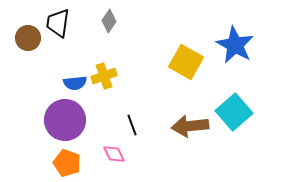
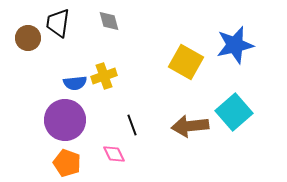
gray diamond: rotated 50 degrees counterclockwise
blue star: rotated 30 degrees clockwise
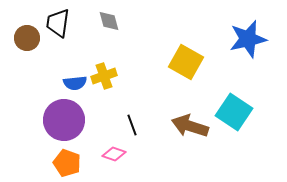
brown circle: moved 1 px left
blue star: moved 13 px right, 6 px up
cyan square: rotated 15 degrees counterclockwise
purple circle: moved 1 px left
brown arrow: rotated 24 degrees clockwise
pink diamond: rotated 45 degrees counterclockwise
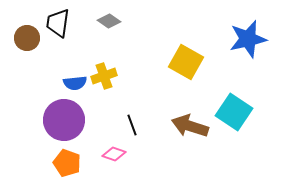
gray diamond: rotated 40 degrees counterclockwise
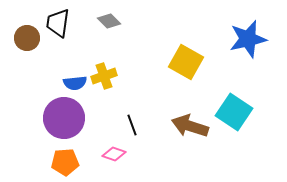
gray diamond: rotated 10 degrees clockwise
purple circle: moved 2 px up
orange pentagon: moved 2 px left, 1 px up; rotated 24 degrees counterclockwise
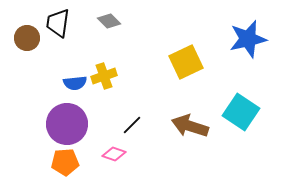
yellow square: rotated 36 degrees clockwise
cyan square: moved 7 px right
purple circle: moved 3 px right, 6 px down
black line: rotated 65 degrees clockwise
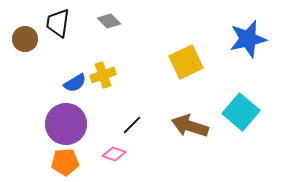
brown circle: moved 2 px left, 1 px down
yellow cross: moved 1 px left, 1 px up
blue semicircle: rotated 25 degrees counterclockwise
cyan square: rotated 6 degrees clockwise
purple circle: moved 1 px left
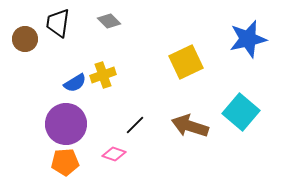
black line: moved 3 px right
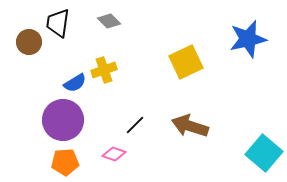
brown circle: moved 4 px right, 3 px down
yellow cross: moved 1 px right, 5 px up
cyan square: moved 23 px right, 41 px down
purple circle: moved 3 px left, 4 px up
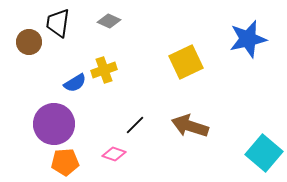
gray diamond: rotated 20 degrees counterclockwise
purple circle: moved 9 px left, 4 px down
